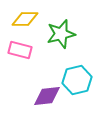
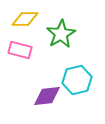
green star: rotated 16 degrees counterclockwise
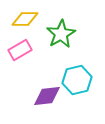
pink rectangle: rotated 45 degrees counterclockwise
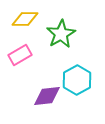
pink rectangle: moved 5 px down
cyan hexagon: rotated 16 degrees counterclockwise
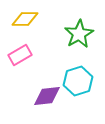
green star: moved 18 px right
cyan hexagon: moved 1 px right, 1 px down; rotated 12 degrees clockwise
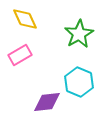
yellow diamond: rotated 64 degrees clockwise
cyan hexagon: moved 1 px right, 1 px down; rotated 20 degrees counterclockwise
purple diamond: moved 6 px down
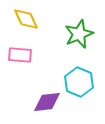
yellow diamond: moved 1 px right
green star: rotated 8 degrees clockwise
pink rectangle: rotated 35 degrees clockwise
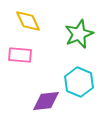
yellow diamond: moved 2 px right, 2 px down
purple diamond: moved 1 px left, 1 px up
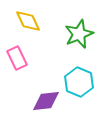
pink rectangle: moved 3 px left, 3 px down; rotated 60 degrees clockwise
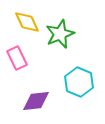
yellow diamond: moved 1 px left, 1 px down
green star: moved 19 px left
purple diamond: moved 10 px left
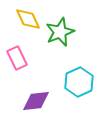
yellow diamond: moved 1 px right, 3 px up
green star: moved 2 px up
cyan hexagon: rotated 12 degrees clockwise
